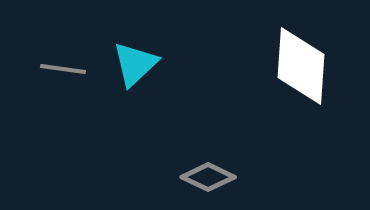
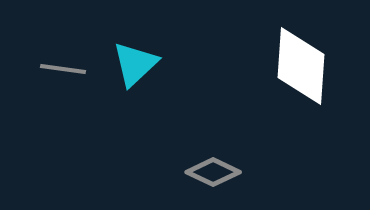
gray diamond: moved 5 px right, 5 px up
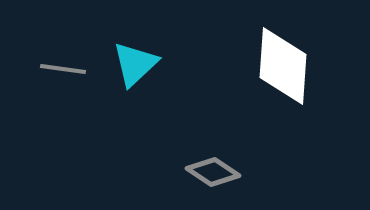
white diamond: moved 18 px left
gray diamond: rotated 8 degrees clockwise
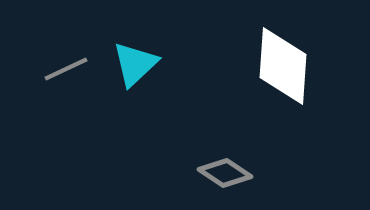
gray line: moved 3 px right; rotated 33 degrees counterclockwise
gray diamond: moved 12 px right, 1 px down
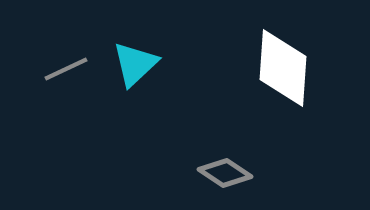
white diamond: moved 2 px down
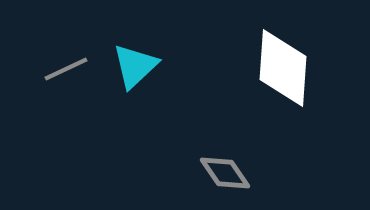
cyan triangle: moved 2 px down
gray diamond: rotated 22 degrees clockwise
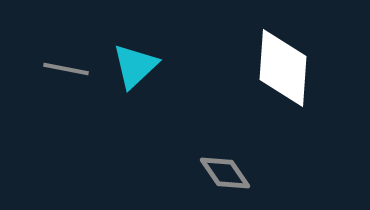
gray line: rotated 36 degrees clockwise
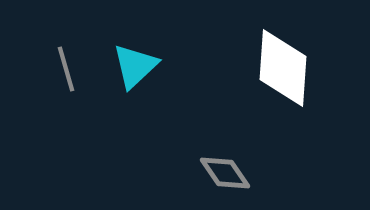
gray line: rotated 63 degrees clockwise
